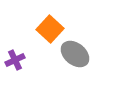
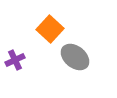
gray ellipse: moved 3 px down
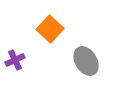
gray ellipse: moved 11 px right, 4 px down; rotated 20 degrees clockwise
